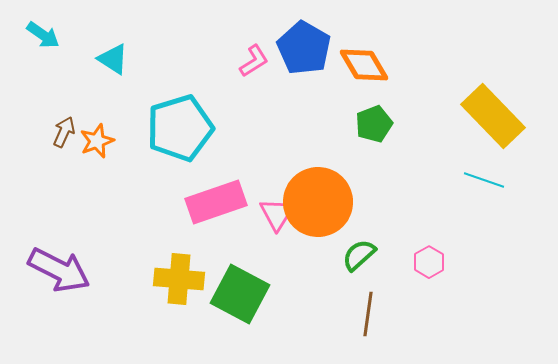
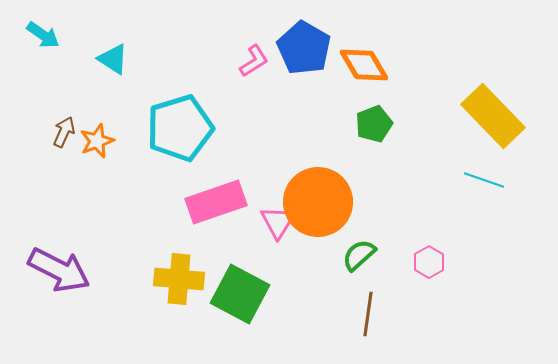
pink triangle: moved 1 px right, 8 px down
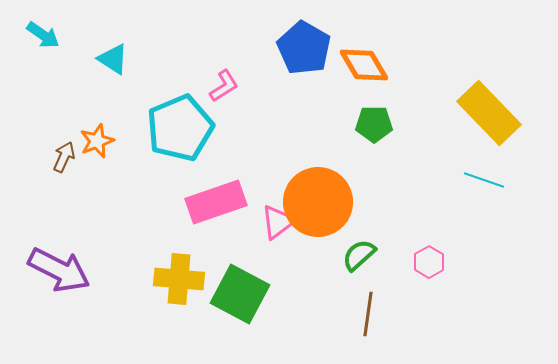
pink L-shape: moved 30 px left, 25 px down
yellow rectangle: moved 4 px left, 3 px up
green pentagon: rotated 21 degrees clockwise
cyan pentagon: rotated 6 degrees counterclockwise
brown arrow: moved 25 px down
pink triangle: rotated 21 degrees clockwise
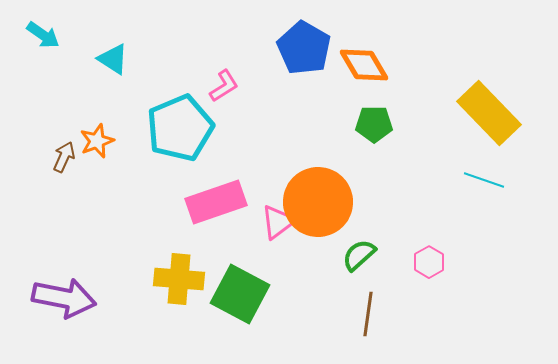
purple arrow: moved 5 px right, 28 px down; rotated 16 degrees counterclockwise
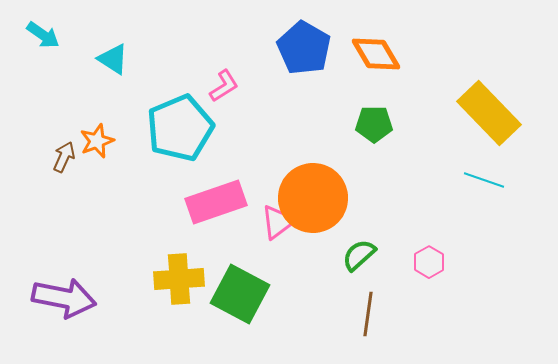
orange diamond: moved 12 px right, 11 px up
orange circle: moved 5 px left, 4 px up
yellow cross: rotated 9 degrees counterclockwise
